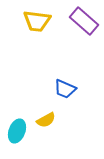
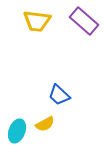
blue trapezoid: moved 6 px left, 6 px down; rotated 20 degrees clockwise
yellow semicircle: moved 1 px left, 4 px down
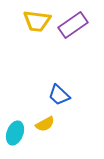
purple rectangle: moved 11 px left, 4 px down; rotated 76 degrees counterclockwise
cyan ellipse: moved 2 px left, 2 px down
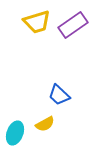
yellow trapezoid: moved 1 px down; rotated 24 degrees counterclockwise
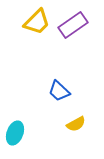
yellow trapezoid: rotated 28 degrees counterclockwise
blue trapezoid: moved 4 px up
yellow semicircle: moved 31 px right
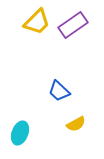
cyan ellipse: moved 5 px right
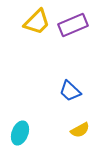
purple rectangle: rotated 12 degrees clockwise
blue trapezoid: moved 11 px right
yellow semicircle: moved 4 px right, 6 px down
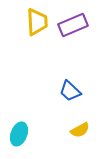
yellow trapezoid: rotated 48 degrees counterclockwise
cyan ellipse: moved 1 px left, 1 px down
